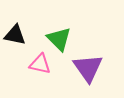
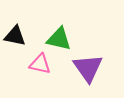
black triangle: moved 1 px down
green triangle: rotated 32 degrees counterclockwise
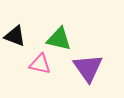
black triangle: rotated 10 degrees clockwise
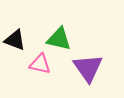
black triangle: moved 4 px down
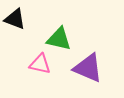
black triangle: moved 21 px up
purple triangle: rotated 32 degrees counterclockwise
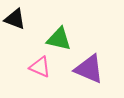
pink triangle: moved 3 px down; rotated 10 degrees clockwise
purple triangle: moved 1 px right, 1 px down
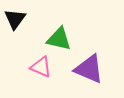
black triangle: rotated 45 degrees clockwise
pink triangle: moved 1 px right
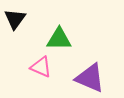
green triangle: rotated 12 degrees counterclockwise
purple triangle: moved 1 px right, 9 px down
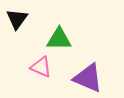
black triangle: moved 2 px right
purple triangle: moved 2 px left
